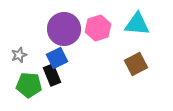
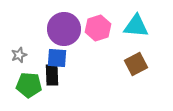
cyan triangle: moved 1 px left, 2 px down
blue square: rotated 30 degrees clockwise
black rectangle: rotated 20 degrees clockwise
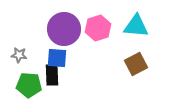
gray star: rotated 28 degrees clockwise
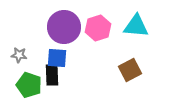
purple circle: moved 2 px up
brown square: moved 6 px left, 6 px down
green pentagon: rotated 15 degrees clockwise
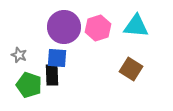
gray star: rotated 14 degrees clockwise
brown square: moved 1 px right, 1 px up; rotated 30 degrees counterclockwise
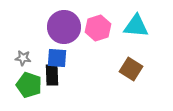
gray star: moved 4 px right, 3 px down; rotated 14 degrees counterclockwise
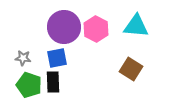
pink hexagon: moved 2 px left, 1 px down; rotated 15 degrees counterclockwise
blue square: rotated 15 degrees counterclockwise
black rectangle: moved 1 px right, 7 px down
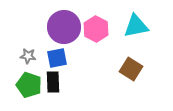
cyan triangle: rotated 16 degrees counterclockwise
gray star: moved 5 px right, 2 px up
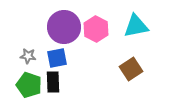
brown square: rotated 25 degrees clockwise
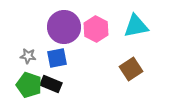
black rectangle: moved 2 px left, 2 px down; rotated 65 degrees counterclockwise
